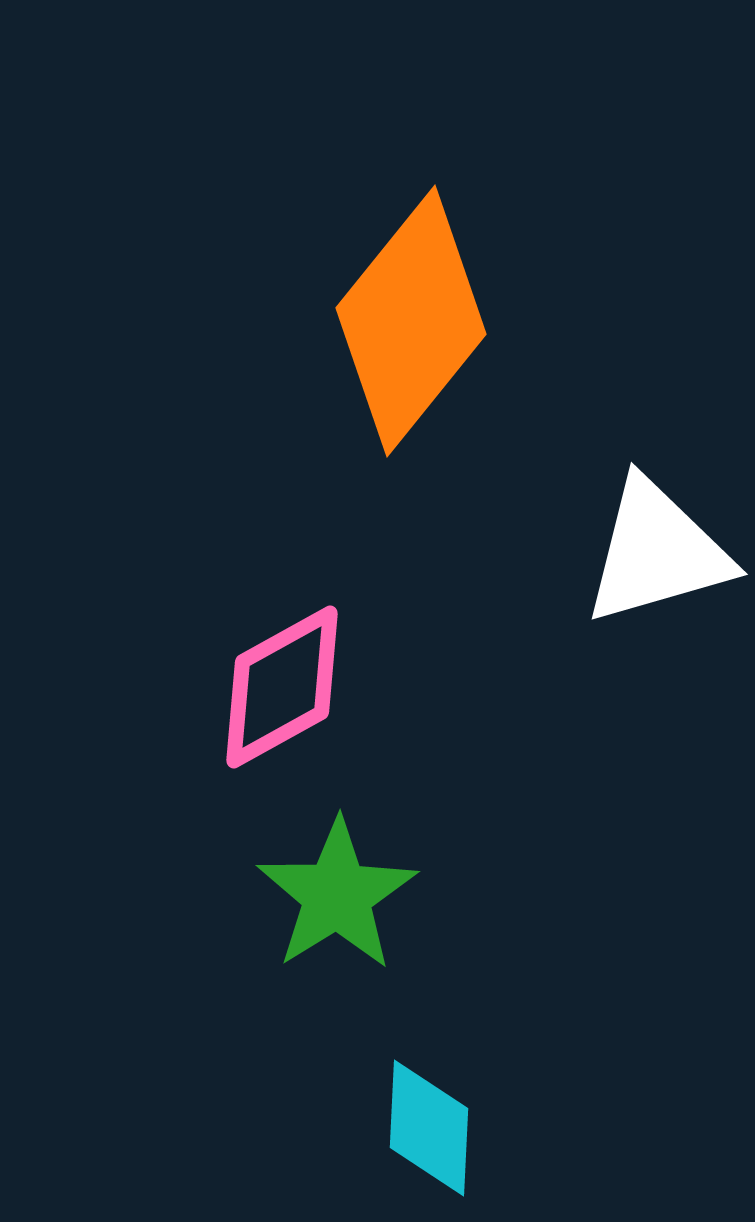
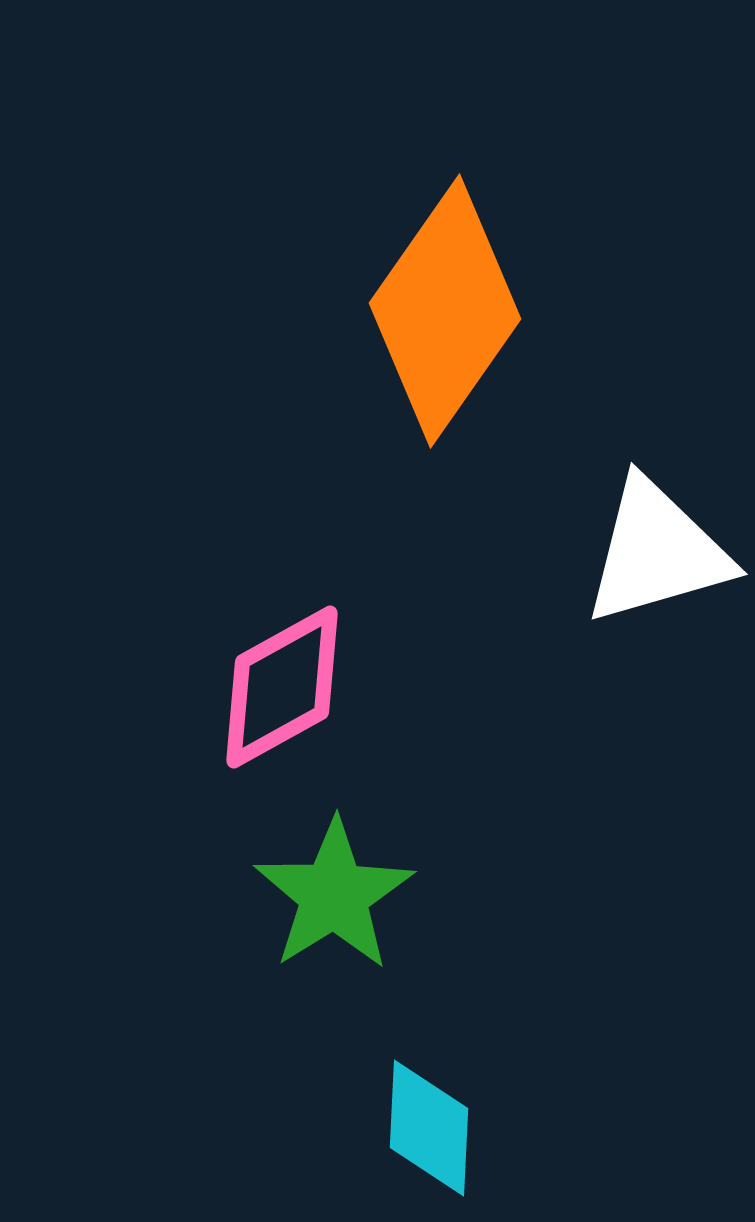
orange diamond: moved 34 px right, 10 px up; rotated 4 degrees counterclockwise
green star: moved 3 px left
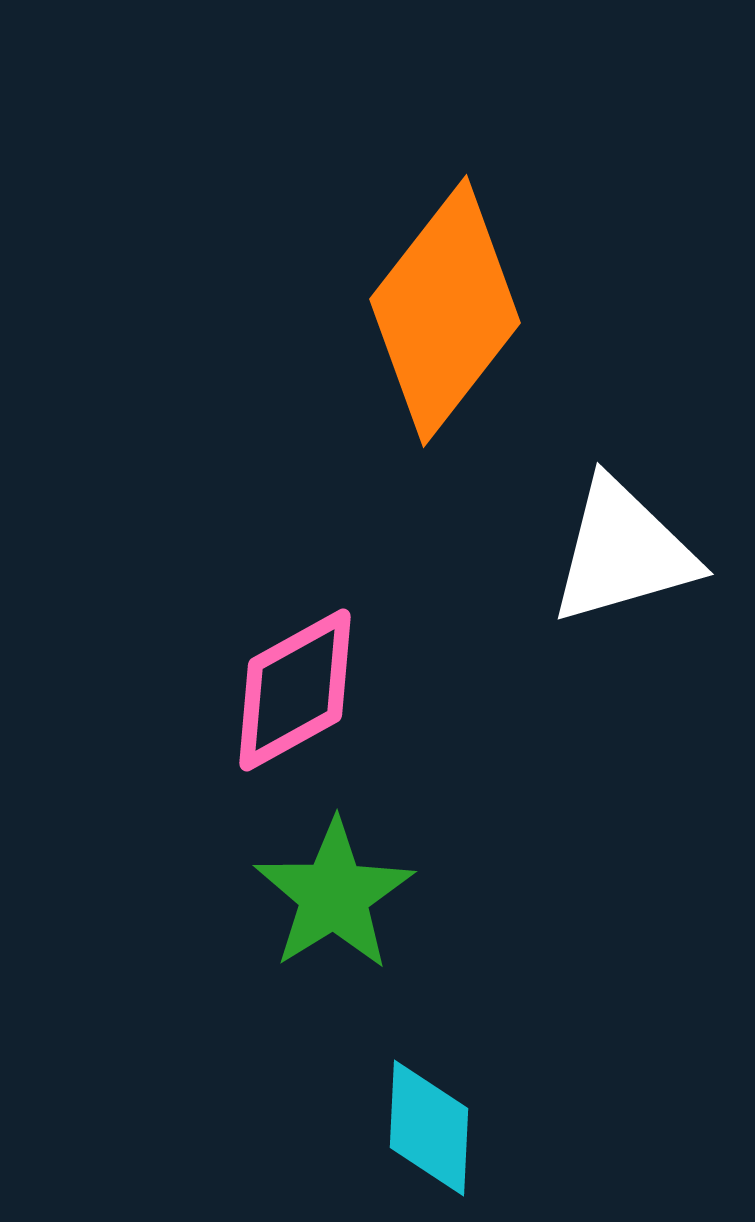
orange diamond: rotated 3 degrees clockwise
white triangle: moved 34 px left
pink diamond: moved 13 px right, 3 px down
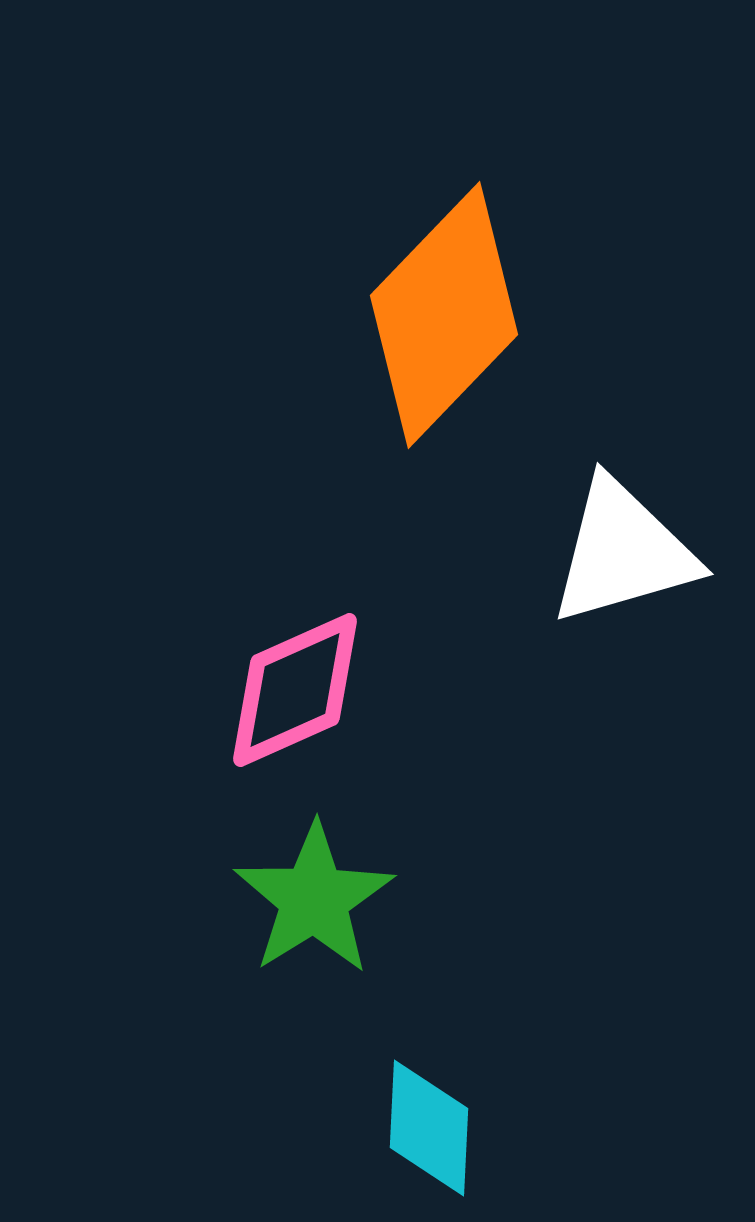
orange diamond: moved 1 px left, 4 px down; rotated 6 degrees clockwise
pink diamond: rotated 5 degrees clockwise
green star: moved 20 px left, 4 px down
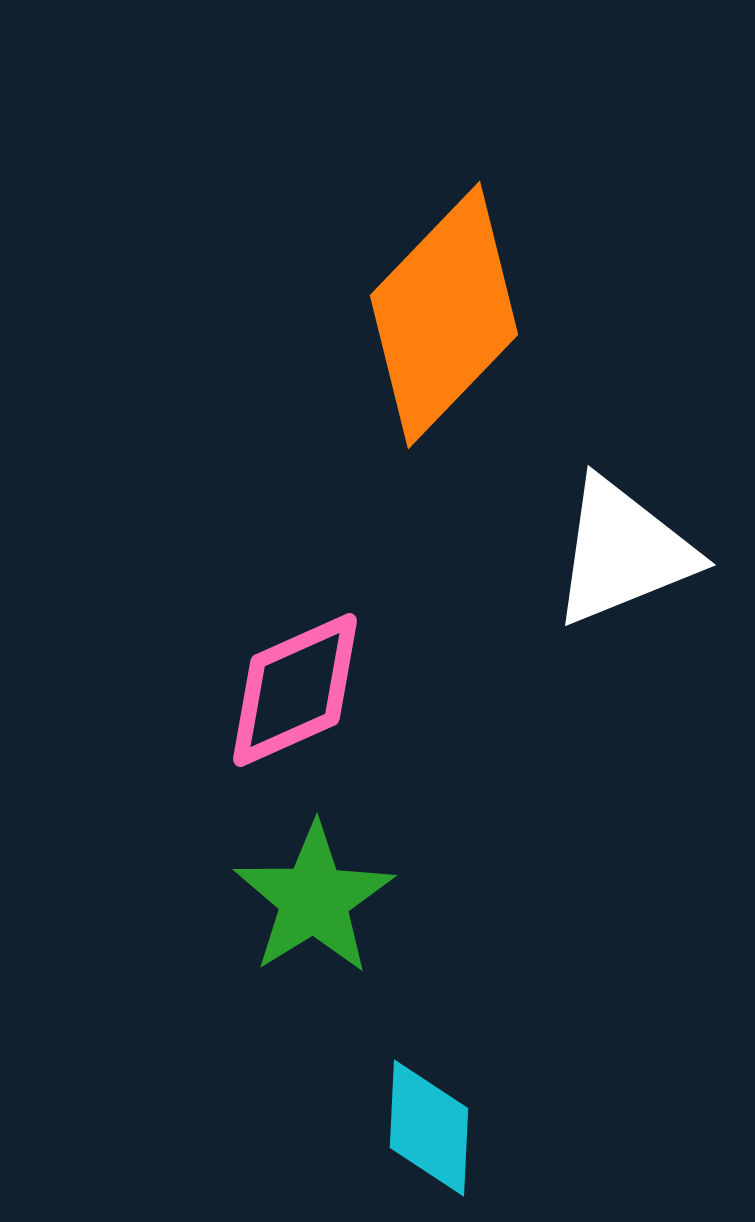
white triangle: rotated 6 degrees counterclockwise
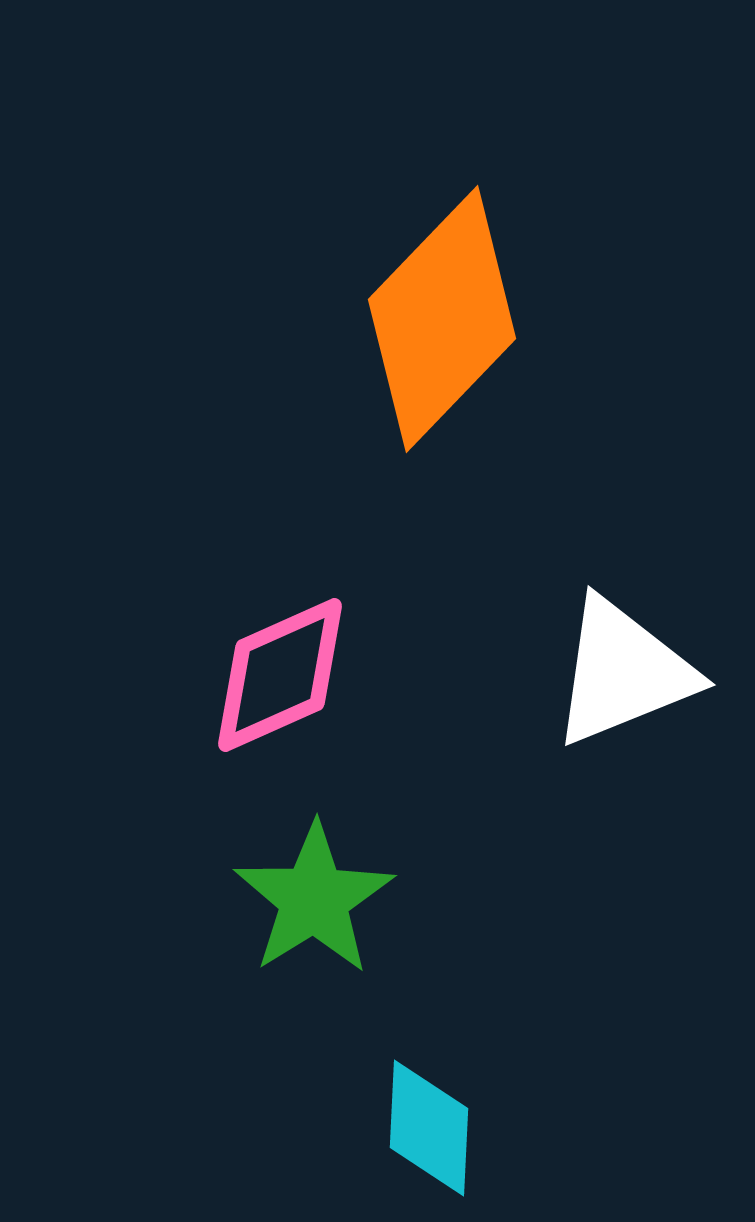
orange diamond: moved 2 px left, 4 px down
white triangle: moved 120 px down
pink diamond: moved 15 px left, 15 px up
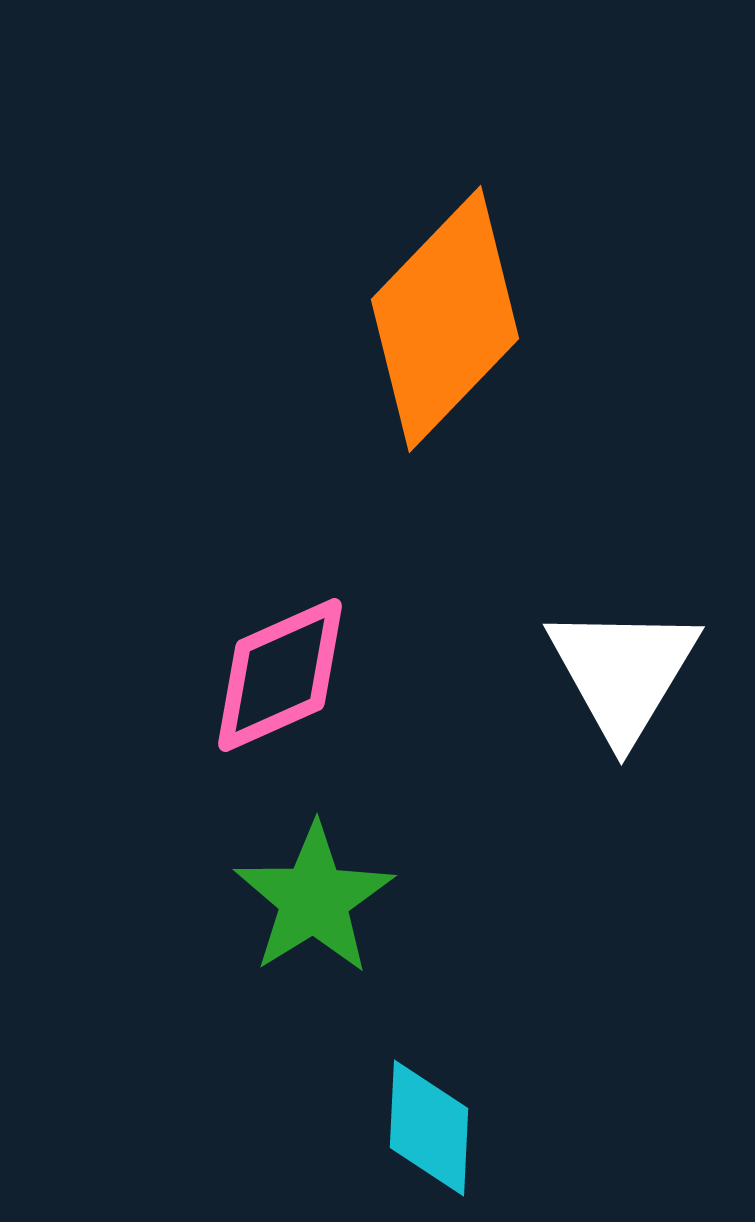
orange diamond: moved 3 px right
white triangle: rotated 37 degrees counterclockwise
